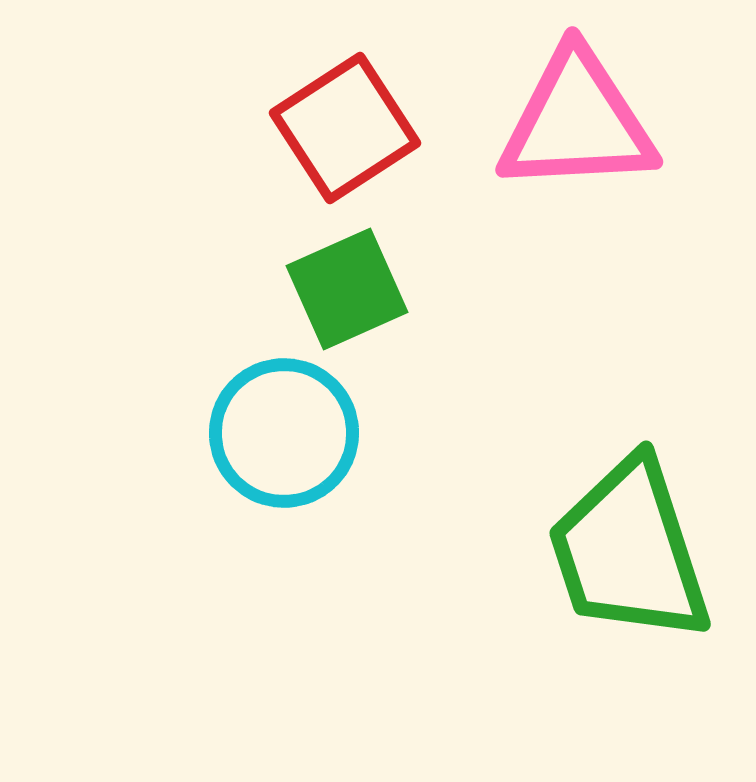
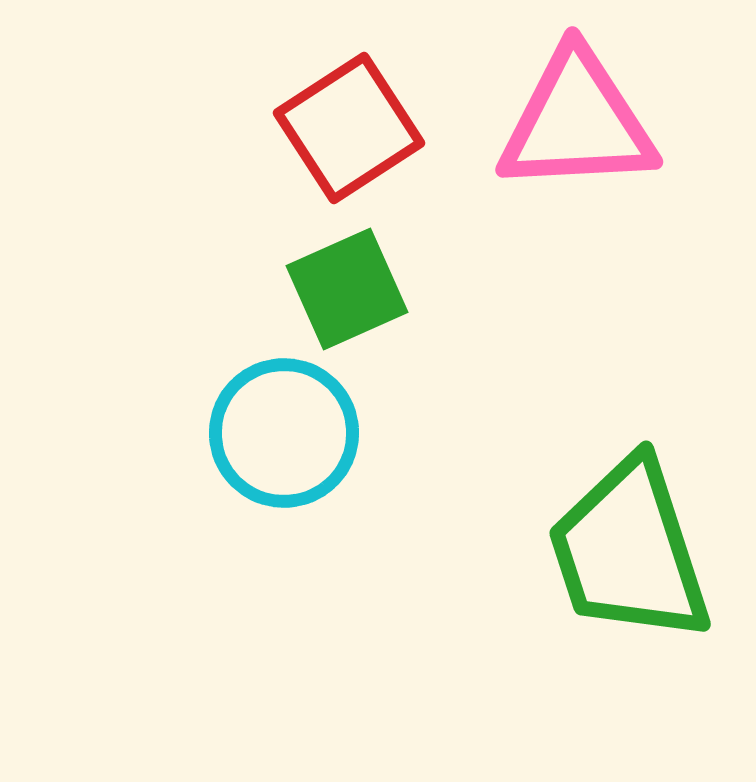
red square: moved 4 px right
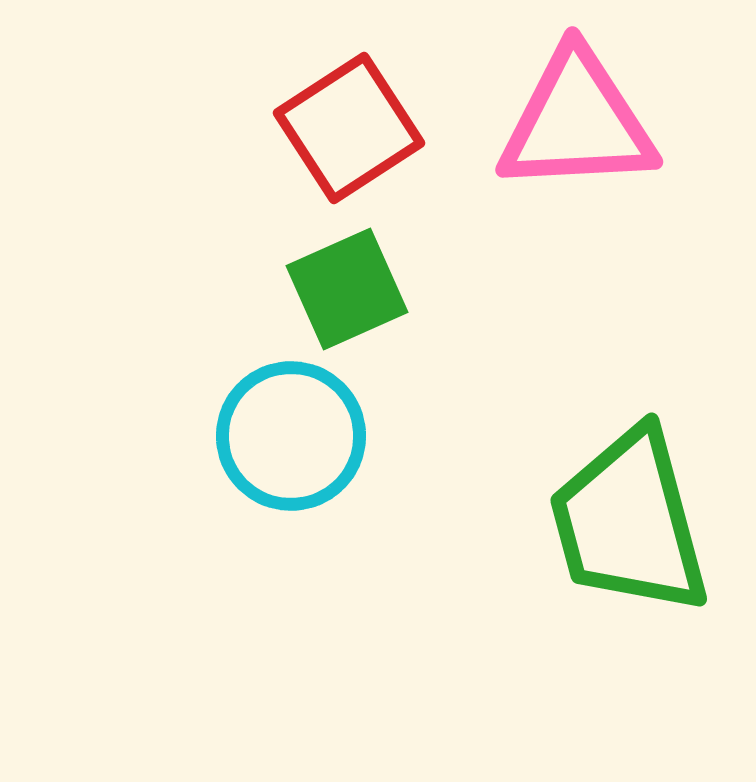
cyan circle: moved 7 px right, 3 px down
green trapezoid: moved 29 px up; rotated 3 degrees clockwise
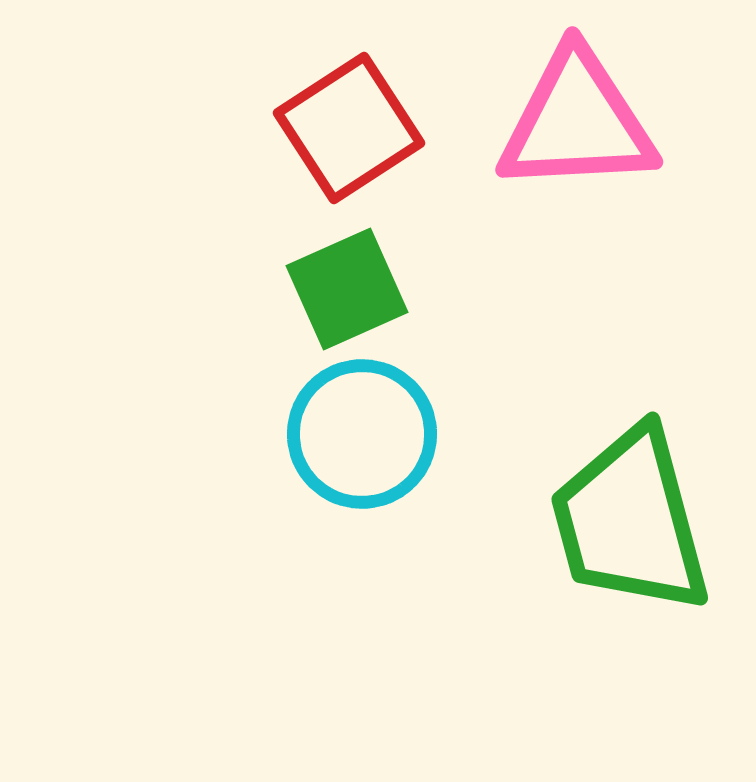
cyan circle: moved 71 px right, 2 px up
green trapezoid: moved 1 px right, 1 px up
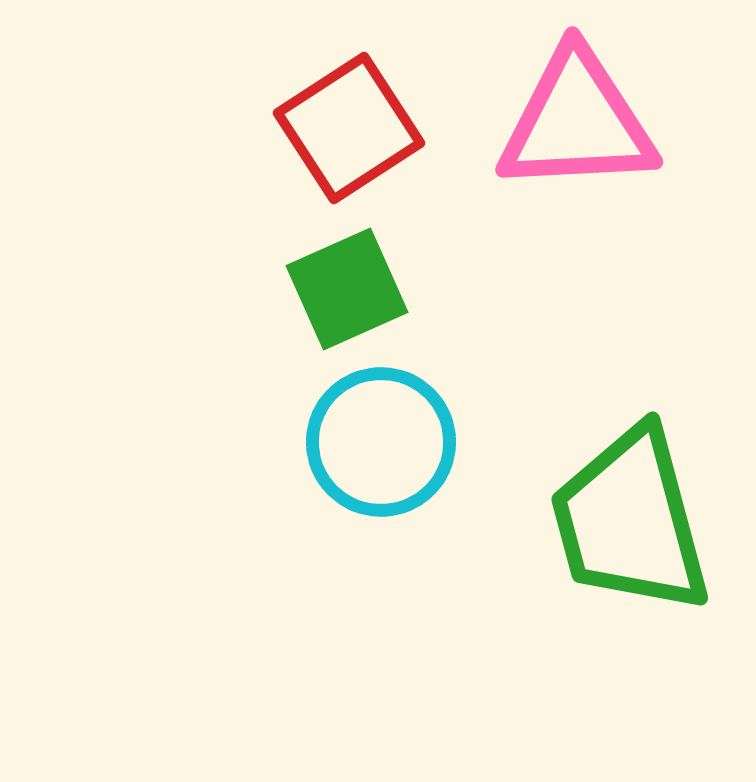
cyan circle: moved 19 px right, 8 px down
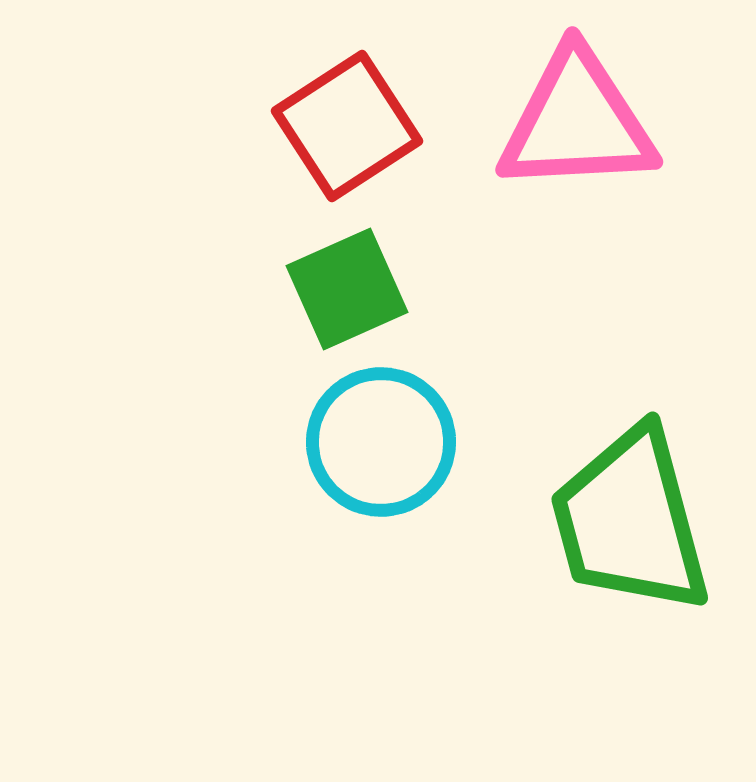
red square: moved 2 px left, 2 px up
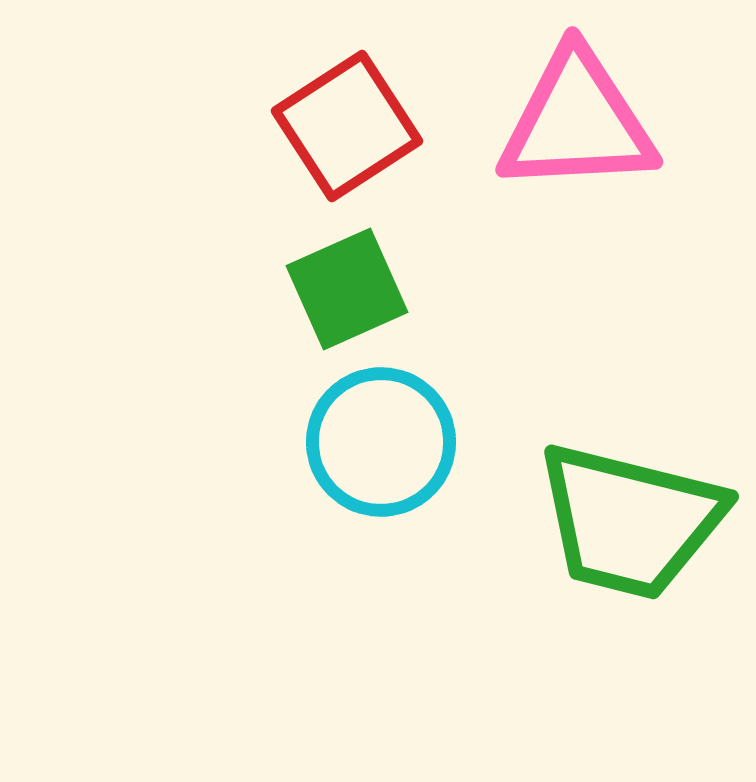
green trapezoid: rotated 61 degrees counterclockwise
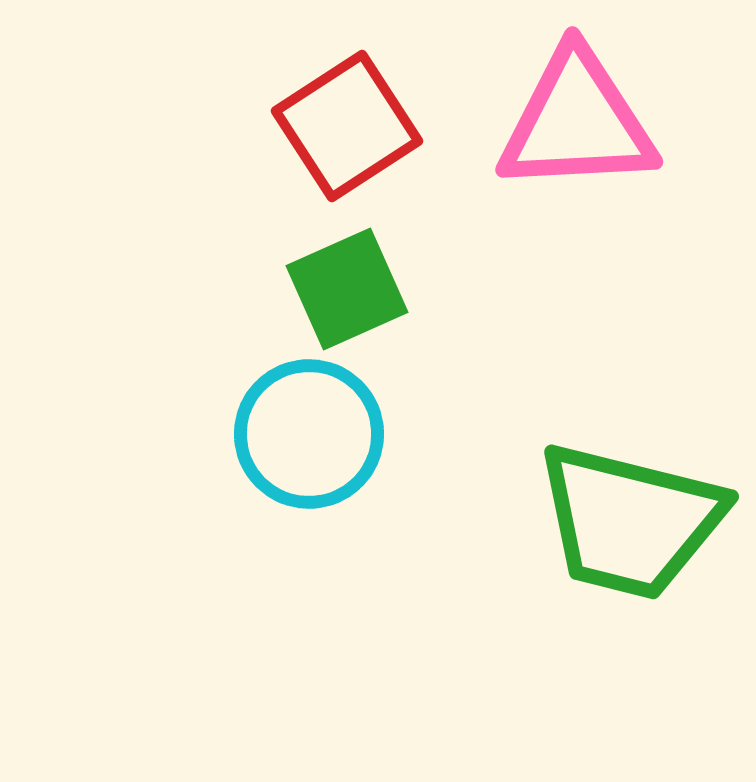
cyan circle: moved 72 px left, 8 px up
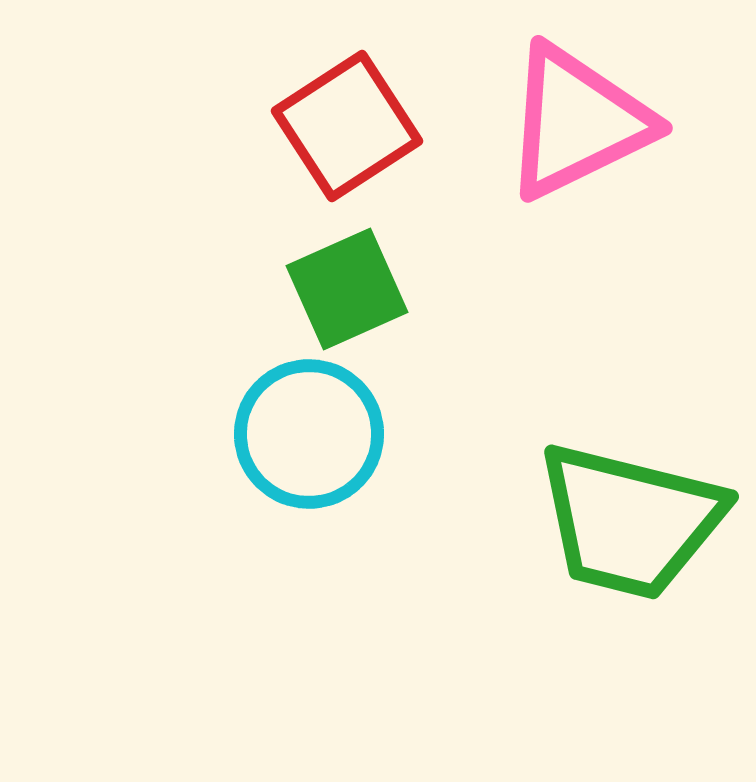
pink triangle: rotated 23 degrees counterclockwise
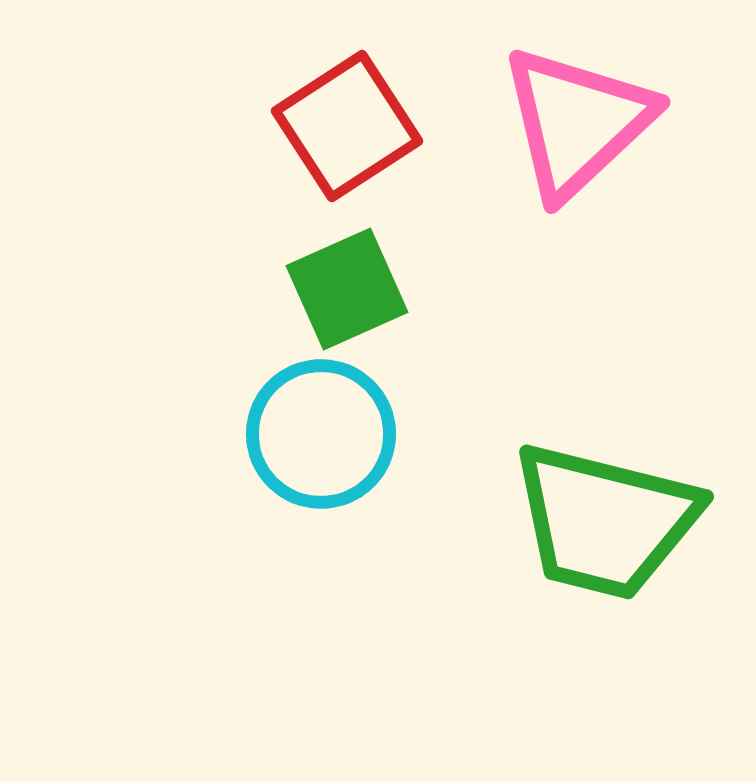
pink triangle: rotated 17 degrees counterclockwise
cyan circle: moved 12 px right
green trapezoid: moved 25 px left
